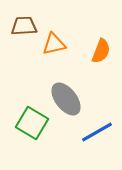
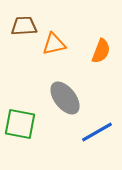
gray ellipse: moved 1 px left, 1 px up
green square: moved 12 px left, 1 px down; rotated 20 degrees counterclockwise
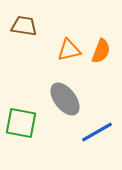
brown trapezoid: rotated 12 degrees clockwise
orange triangle: moved 15 px right, 6 px down
gray ellipse: moved 1 px down
green square: moved 1 px right, 1 px up
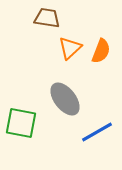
brown trapezoid: moved 23 px right, 8 px up
orange triangle: moved 1 px right, 2 px up; rotated 30 degrees counterclockwise
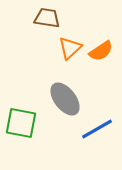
orange semicircle: rotated 35 degrees clockwise
blue line: moved 3 px up
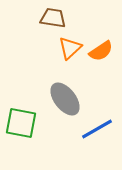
brown trapezoid: moved 6 px right
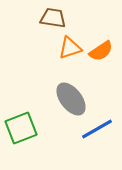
orange triangle: rotated 25 degrees clockwise
gray ellipse: moved 6 px right
green square: moved 5 px down; rotated 32 degrees counterclockwise
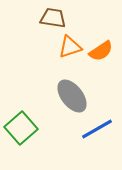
orange triangle: moved 1 px up
gray ellipse: moved 1 px right, 3 px up
green square: rotated 20 degrees counterclockwise
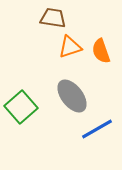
orange semicircle: rotated 105 degrees clockwise
green square: moved 21 px up
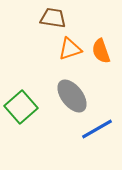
orange triangle: moved 2 px down
